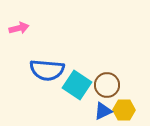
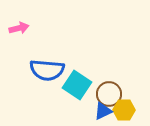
brown circle: moved 2 px right, 9 px down
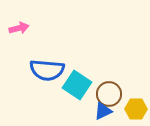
yellow hexagon: moved 12 px right, 1 px up
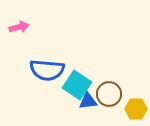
pink arrow: moved 1 px up
blue triangle: moved 15 px left, 10 px up; rotated 18 degrees clockwise
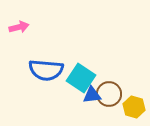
blue semicircle: moved 1 px left
cyan square: moved 4 px right, 7 px up
blue triangle: moved 4 px right, 6 px up
yellow hexagon: moved 2 px left, 2 px up; rotated 15 degrees clockwise
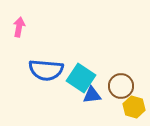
pink arrow: rotated 66 degrees counterclockwise
brown circle: moved 12 px right, 8 px up
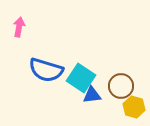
blue semicircle: rotated 12 degrees clockwise
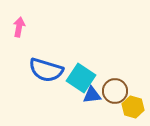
brown circle: moved 6 px left, 5 px down
yellow hexagon: moved 1 px left
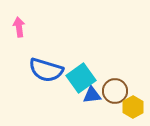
pink arrow: rotated 18 degrees counterclockwise
cyan square: rotated 20 degrees clockwise
yellow hexagon: rotated 15 degrees clockwise
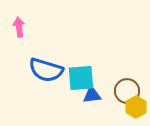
cyan square: rotated 32 degrees clockwise
brown circle: moved 12 px right
yellow hexagon: moved 3 px right
